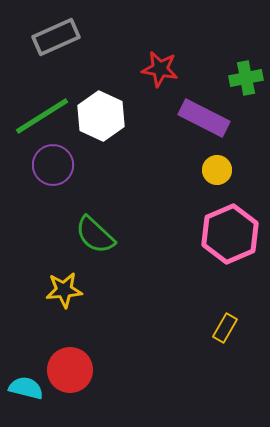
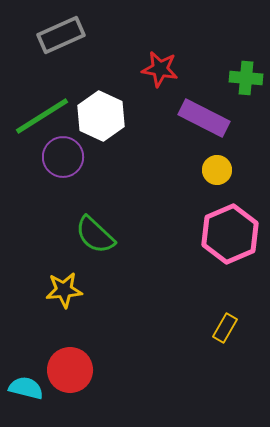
gray rectangle: moved 5 px right, 2 px up
green cross: rotated 16 degrees clockwise
purple circle: moved 10 px right, 8 px up
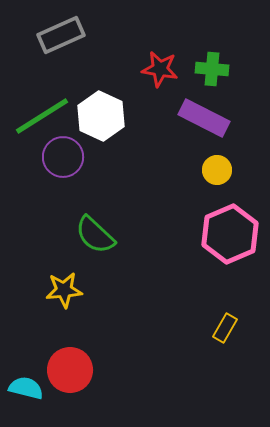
green cross: moved 34 px left, 9 px up
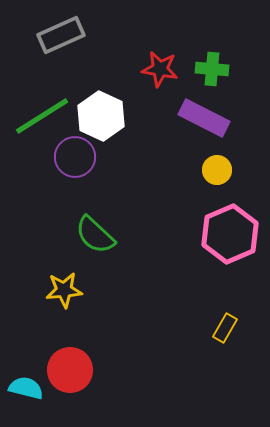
purple circle: moved 12 px right
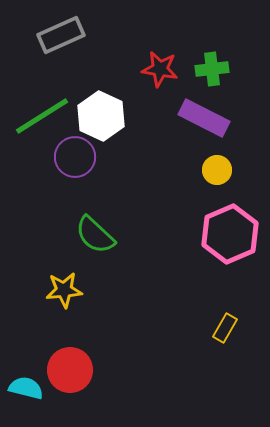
green cross: rotated 12 degrees counterclockwise
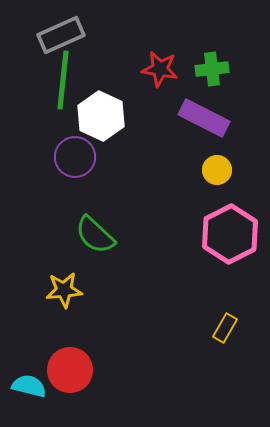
green line: moved 21 px right, 36 px up; rotated 52 degrees counterclockwise
pink hexagon: rotated 4 degrees counterclockwise
cyan semicircle: moved 3 px right, 2 px up
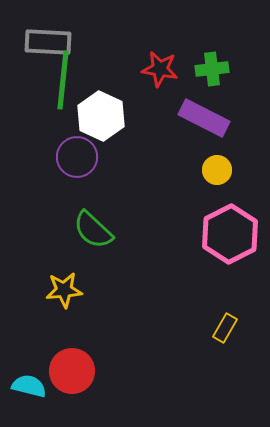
gray rectangle: moved 13 px left, 7 px down; rotated 27 degrees clockwise
purple circle: moved 2 px right
green semicircle: moved 2 px left, 5 px up
red circle: moved 2 px right, 1 px down
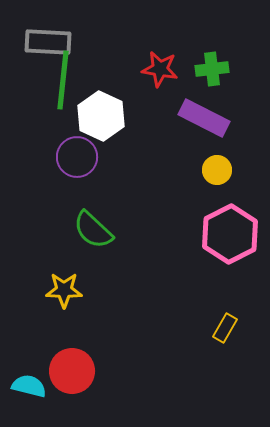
yellow star: rotated 6 degrees clockwise
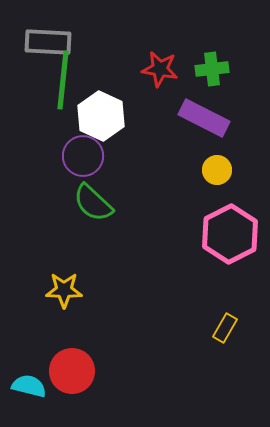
purple circle: moved 6 px right, 1 px up
green semicircle: moved 27 px up
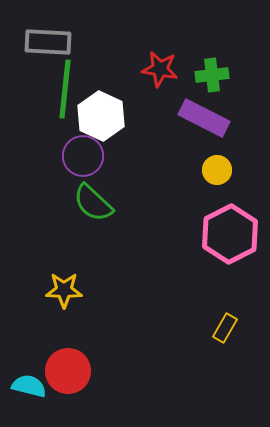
green cross: moved 6 px down
green line: moved 2 px right, 9 px down
red circle: moved 4 px left
